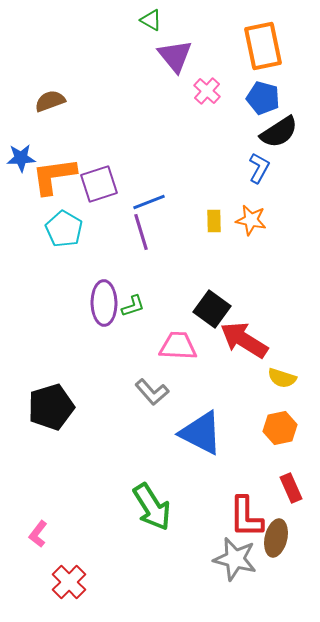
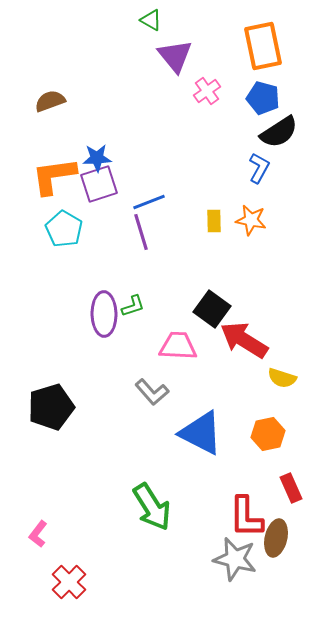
pink cross: rotated 12 degrees clockwise
blue star: moved 76 px right
purple ellipse: moved 11 px down
orange hexagon: moved 12 px left, 6 px down
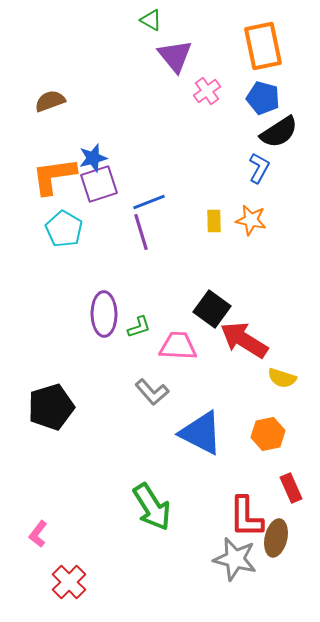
blue star: moved 4 px left; rotated 12 degrees counterclockwise
green L-shape: moved 6 px right, 21 px down
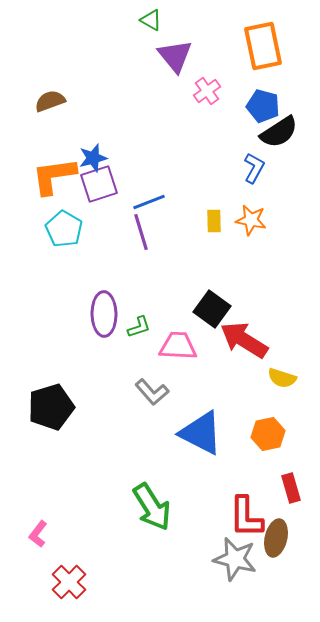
blue pentagon: moved 8 px down
blue L-shape: moved 5 px left
red rectangle: rotated 8 degrees clockwise
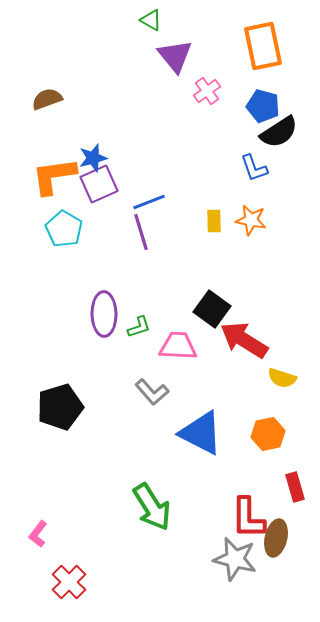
brown semicircle: moved 3 px left, 2 px up
blue L-shape: rotated 132 degrees clockwise
purple square: rotated 6 degrees counterclockwise
black pentagon: moved 9 px right
red rectangle: moved 4 px right, 1 px up
red L-shape: moved 2 px right, 1 px down
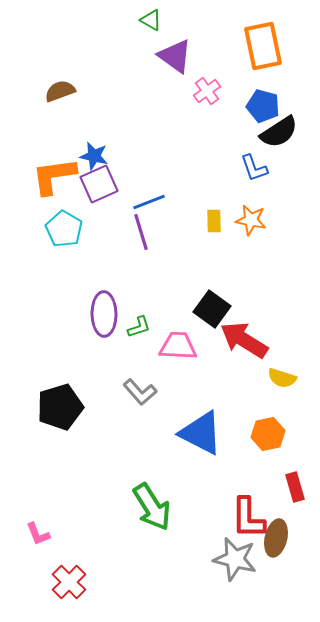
purple triangle: rotated 15 degrees counterclockwise
brown semicircle: moved 13 px right, 8 px up
blue star: moved 1 px right, 2 px up; rotated 28 degrees clockwise
gray L-shape: moved 12 px left
pink L-shape: rotated 60 degrees counterclockwise
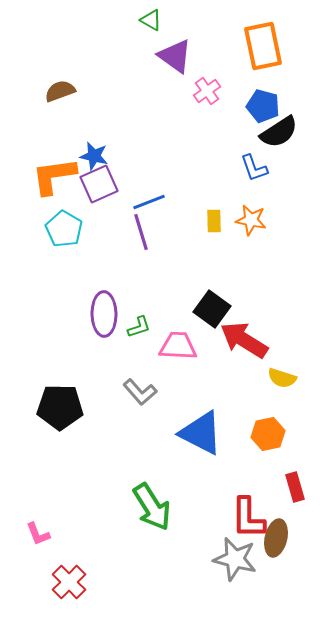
black pentagon: rotated 18 degrees clockwise
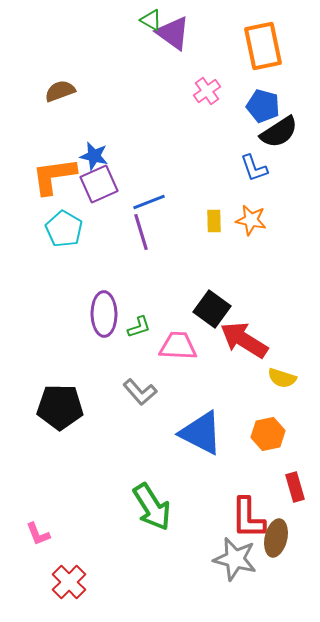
purple triangle: moved 2 px left, 23 px up
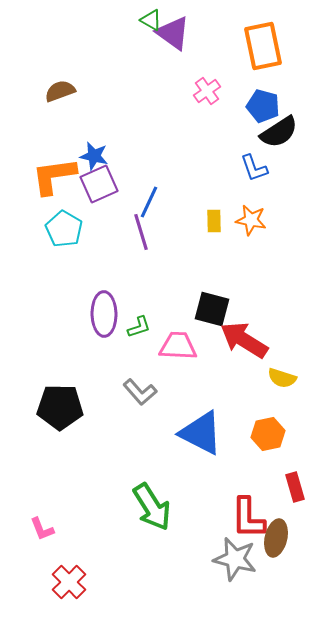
blue line: rotated 44 degrees counterclockwise
black square: rotated 21 degrees counterclockwise
pink L-shape: moved 4 px right, 5 px up
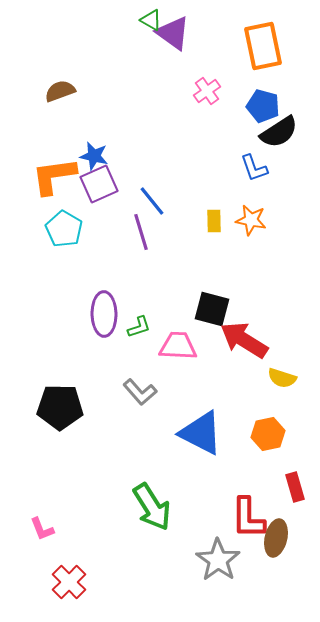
blue line: moved 3 px right, 1 px up; rotated 64 degrees counterclockwise
gray star: moved 17 px left, 1 px down; rotated 21 degrees clockwise
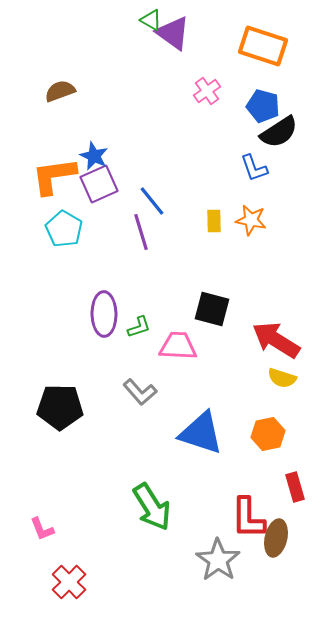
orange rectangle: rotated 60 degrees counterclockwise
blue star: rotated 12 degrees clockwise
red arrow: moved 32 px right
blue triangle: rotated 9 degrees counterclockwise
